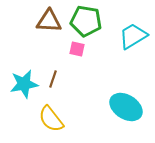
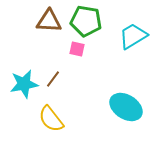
brown line: rotated 18 degrees clockwise
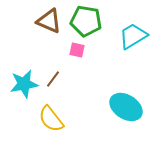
brown triangle: rotated 20 degrees clockwise
pink square: moved 1 px down
